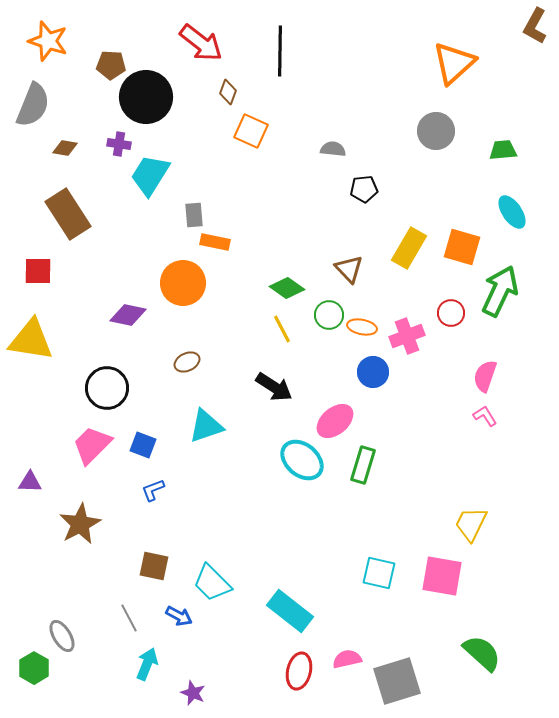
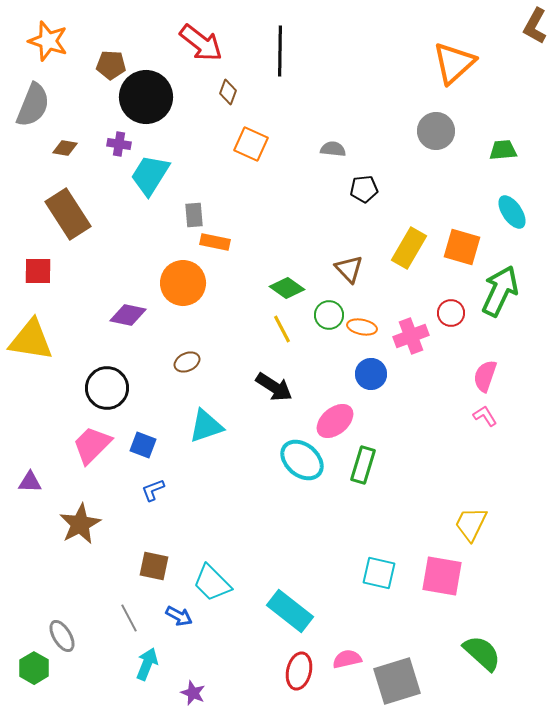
orange square at (251, 131): moved 13 px down
pink cross at (407, 336): moved 4 px right
blue circle at (373, 372): moved 2 px left, 2 px down
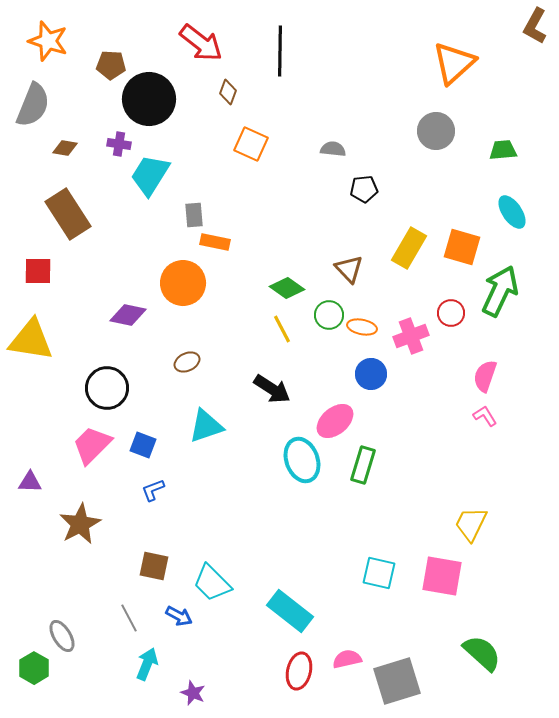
black circle at (146, 97): moved 3 px right, 2 px down
black arrow at (274, 387): moved 2 px left, 2 px down
cyan ellipse at (302, 460): rotated 30 degrees clockwise
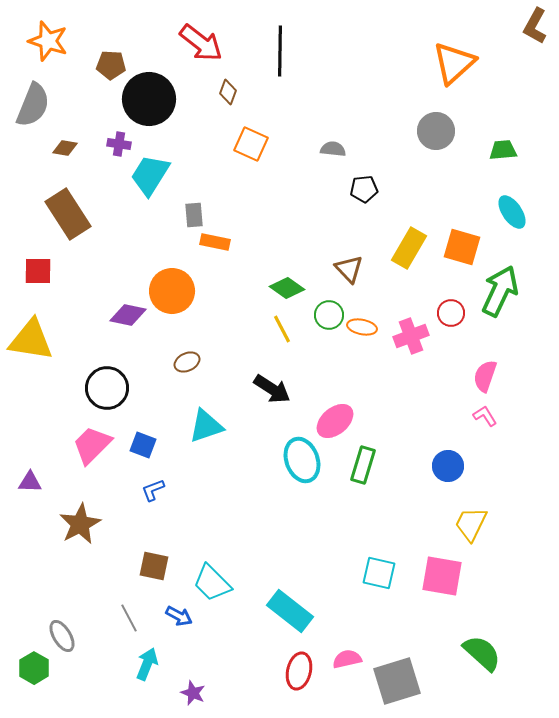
orange circle at (183, 283): moved 11 px left, 8 px down
blue circle at (371, 374): moved 77 px right, 92 px down
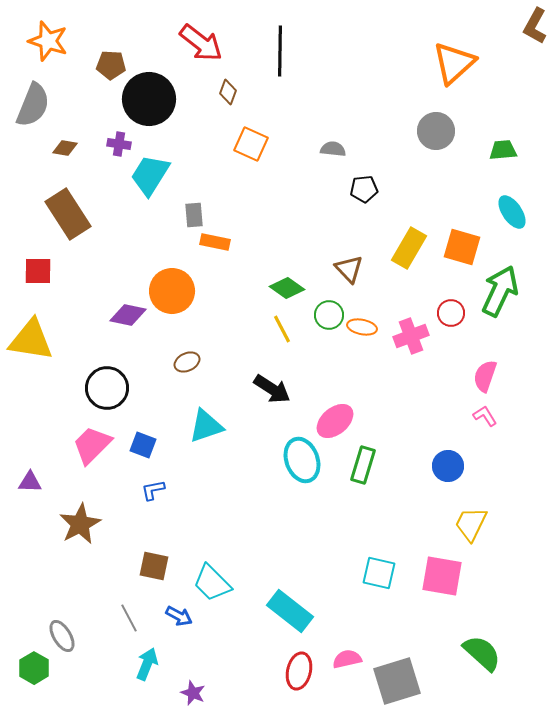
blue L-shape at (153, 490): rotated 10 degrees clockwise
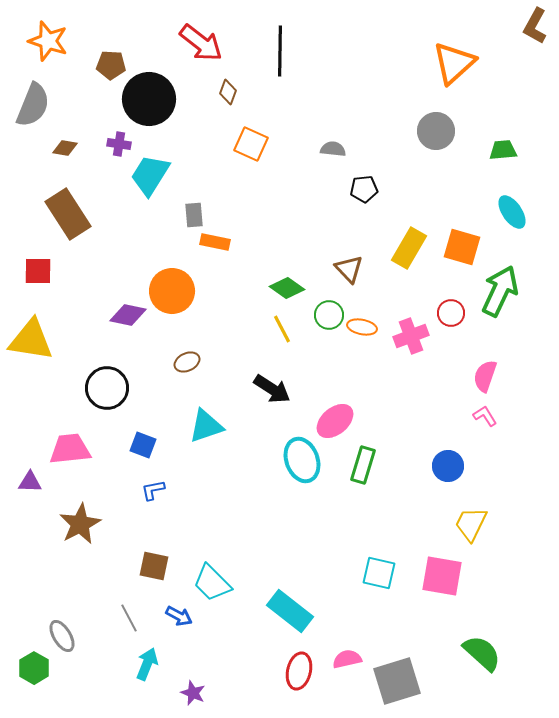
pink trapezoid at (92, 445): moved 22 px left, 4 px down; rotated 39 degrees clockwise
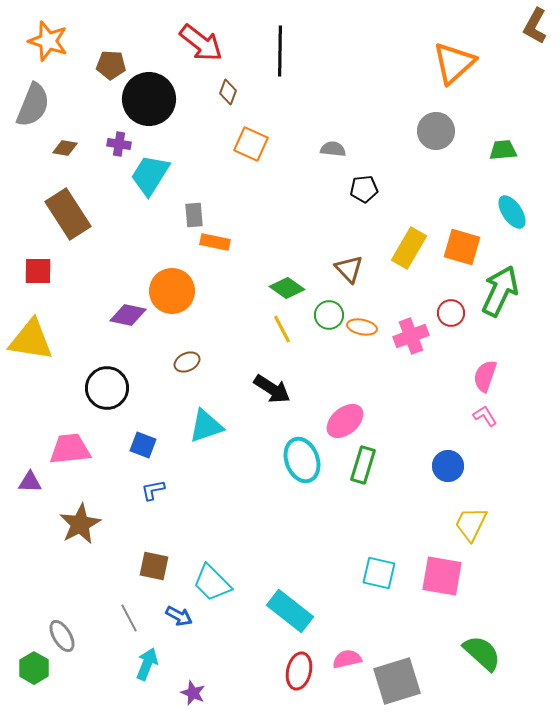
pink ellipse at (335, 421): moved 10 px right
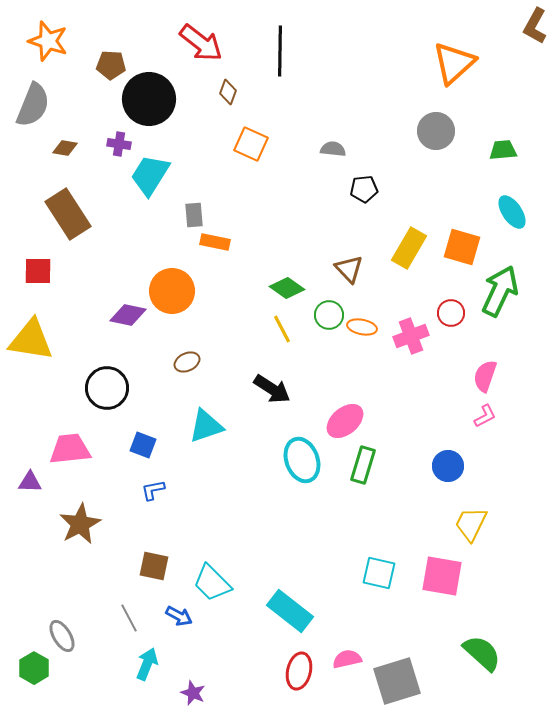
pink L-shape at (485, 416): rotated 95 degrees clockwise
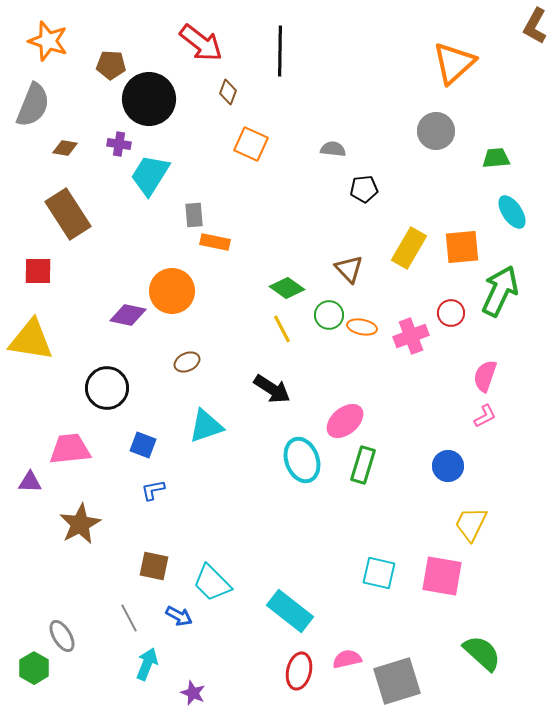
green trapezoid at (503, 150): moved 7 px left, 8 px down
orange square at (462, 247): rotated 21 degrees counterclockwise
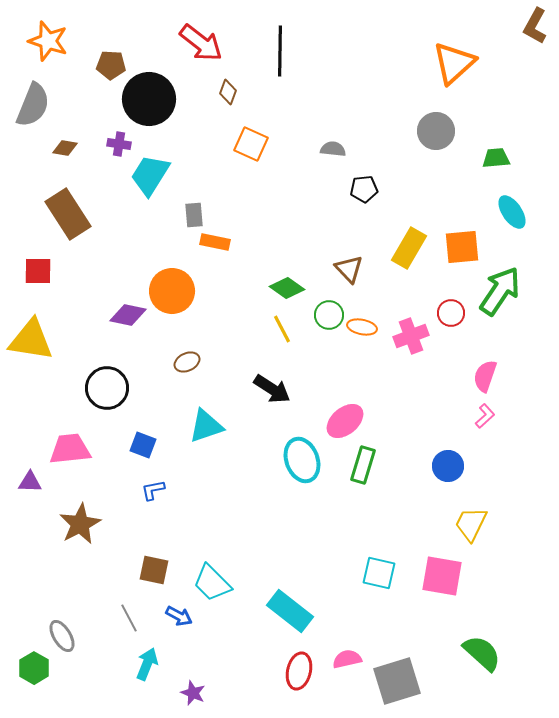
green arrow at (500, 291): rotated 9 degrees clockwise
pink L-shape at (485, 416): rotated 15 degrees counterclockwise
brown square at (154, 566): moved 4 px down
